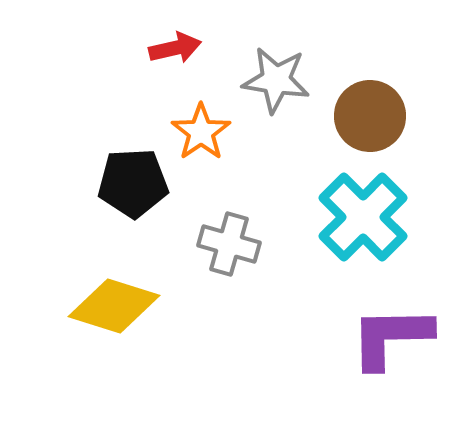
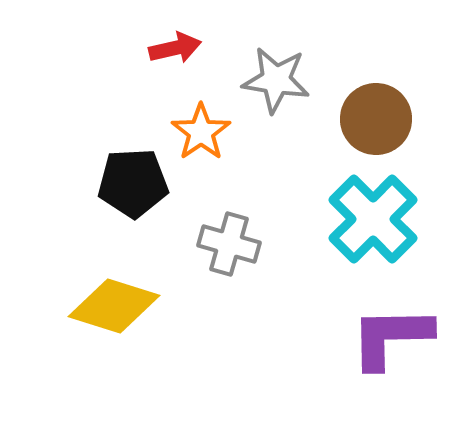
brown circle: moved 6 px right, 3 px down
cyan cross: moved 10 px right, 2 px down
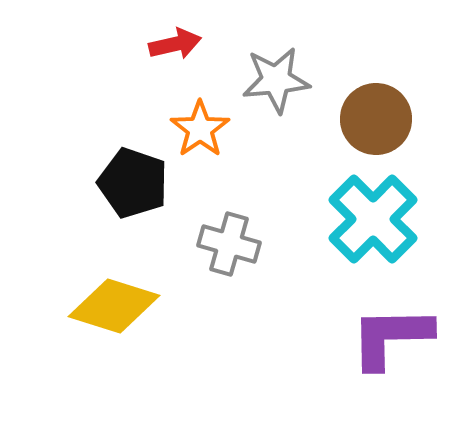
red arrow: moved 4 px up
gray star: rotated 14 degrees counterclockwise
orange star: moved 1 px left, 3 px up
black pentagon: rotated 22 degrees clockwise
